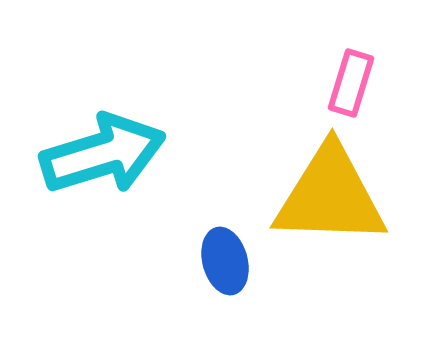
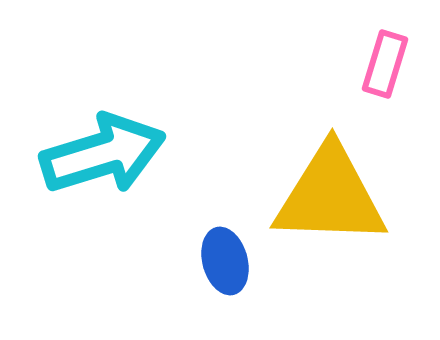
pink rectangle: moved 34 px right, 19 px up
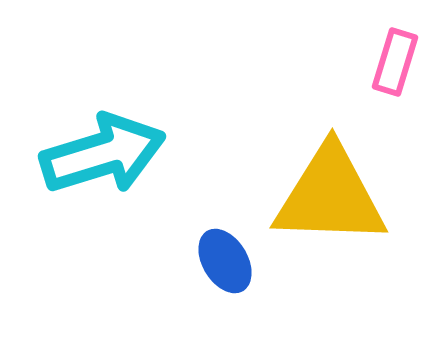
pink rectangle: moved 10 px right, 2 px up
blue ellipse: rotated 16 degrees counterclockwise
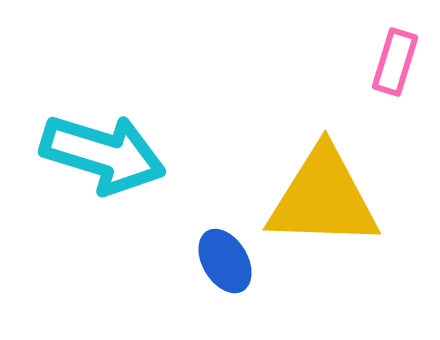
cyan arrow: rotated 34 degrees clockwise
yellow triangle: moved 7 px left, 2 px down
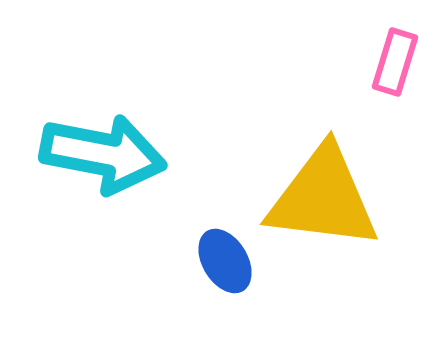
cyan arrow: rotated 6 degrees counterclockwise
yellow triangle: rotated 5 degrees clockwise
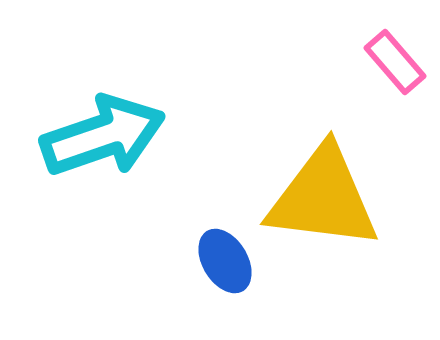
pink rectangle: rotated 58 degrees counterclockwise
cyan arrow: moved 18 px up; rotated 30 degrees counterclockwise
